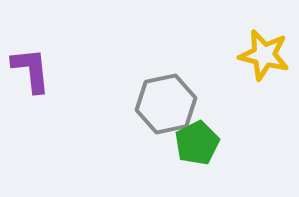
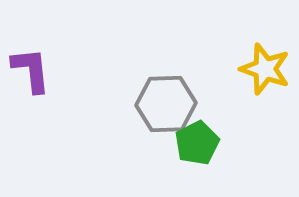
yellow star: moved 1 px right, 14 px down; rotated 6 degrees clockwise
gray hexagon: rotated 10 degrees clockwise
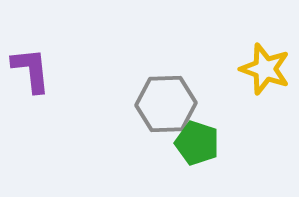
green pentagon: rotated 27 degrees counterclockwise
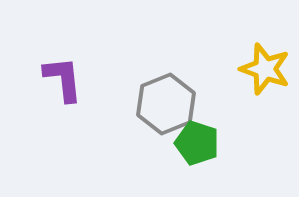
purple L-shape: moved 32 px right, 9 px down
gray hexagon: rotated 20 degrees counterclockwise
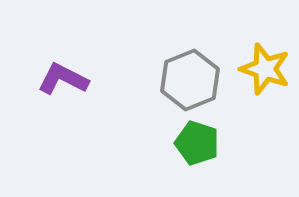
purple L-shape: rotated 57 degrees counterclockwise
gray hexagon: moved 24 px right, 24 px up
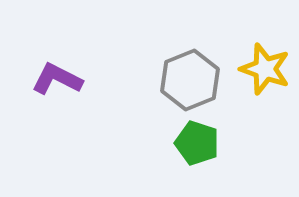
purple L-shape: moved 6 px left
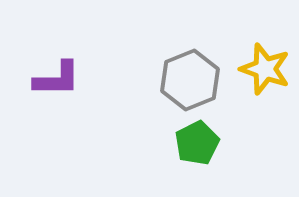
purple L-shape: rotated 153 degrees clockwise
green pentagon: rotated 27 degrees clockwise
